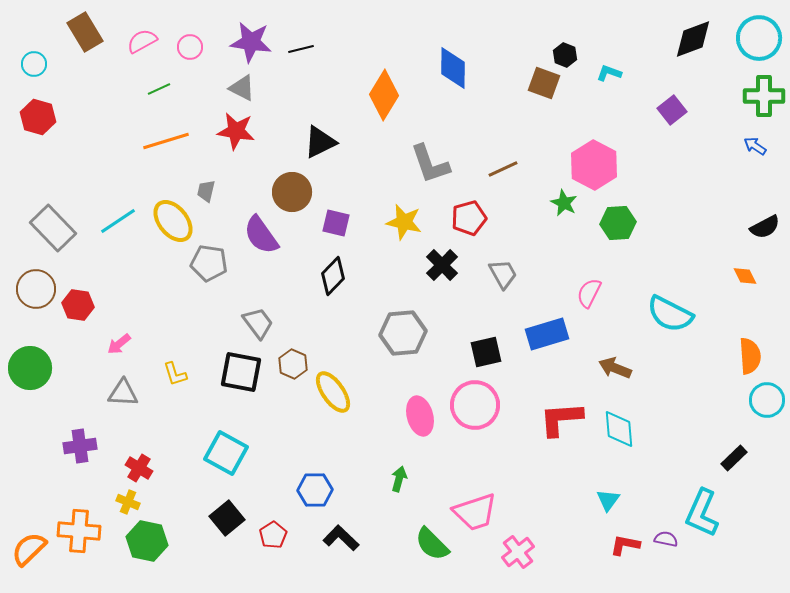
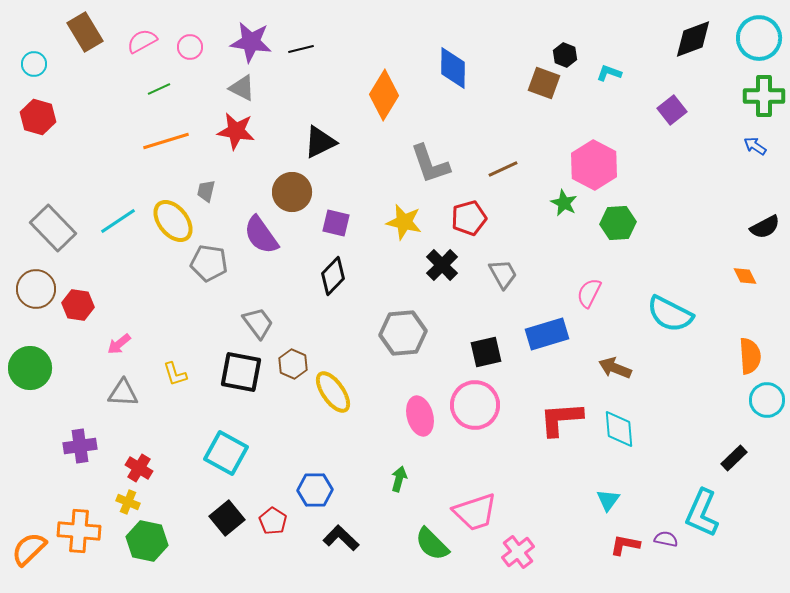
red pentagon at (273, 535): moved 14 px up; rotated 8 degrees counterclockwise
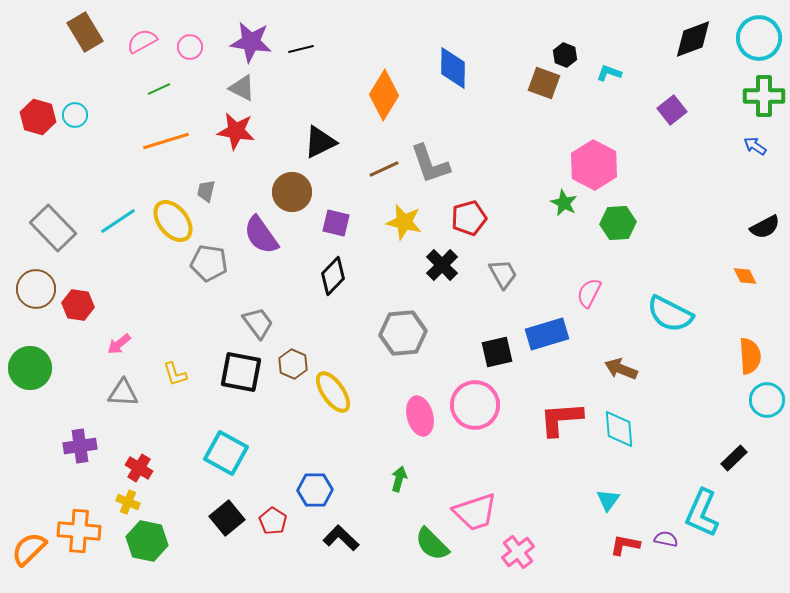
cyan circle at (34, 64): moved 41 px right, 51 px down
brown line at (503, 169): moved 119 px left
black square at (486, 352): moved 11 px right
brown arrow at (615, 368): moved 6 px right, 1 px down
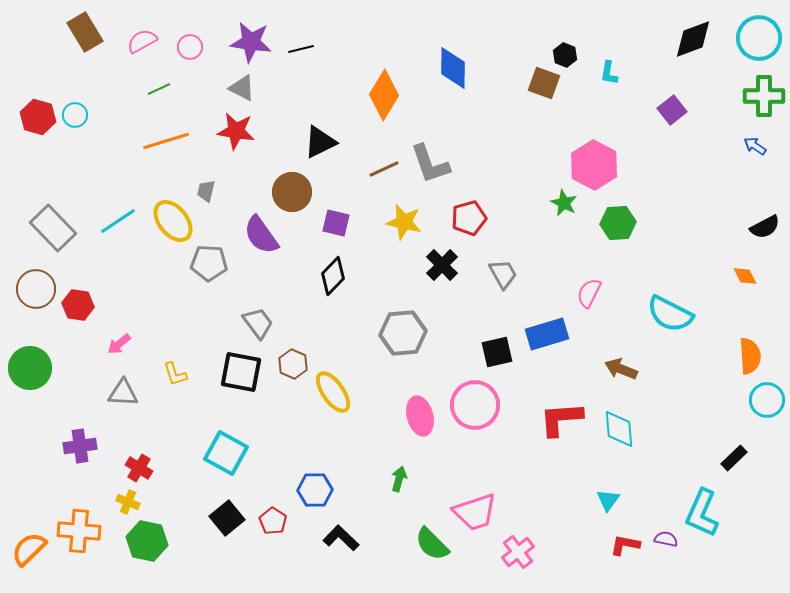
cyan L-shape at (609, 73): rotated 100 degrees counterclockwise
gray pentagon at (209, 263): rotated 6 degrees counterclockwise
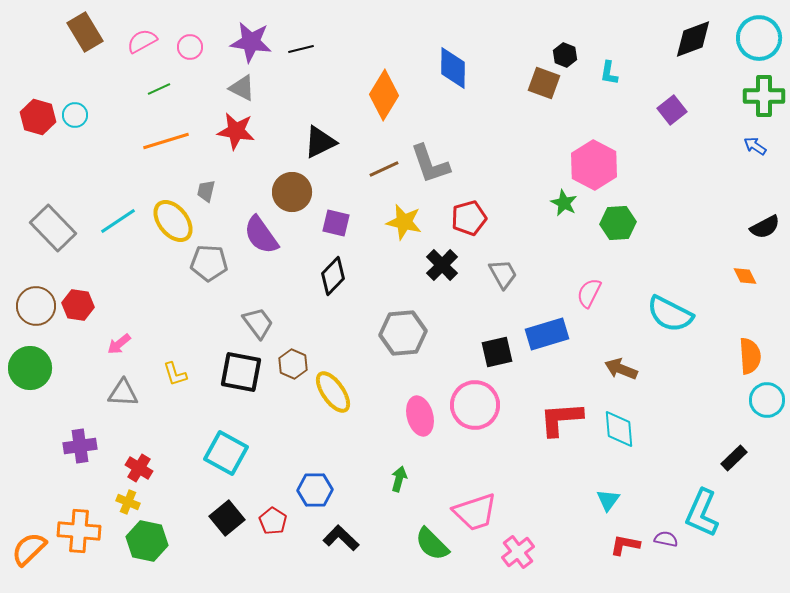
brown circle at (36, 289): moved 17 px down
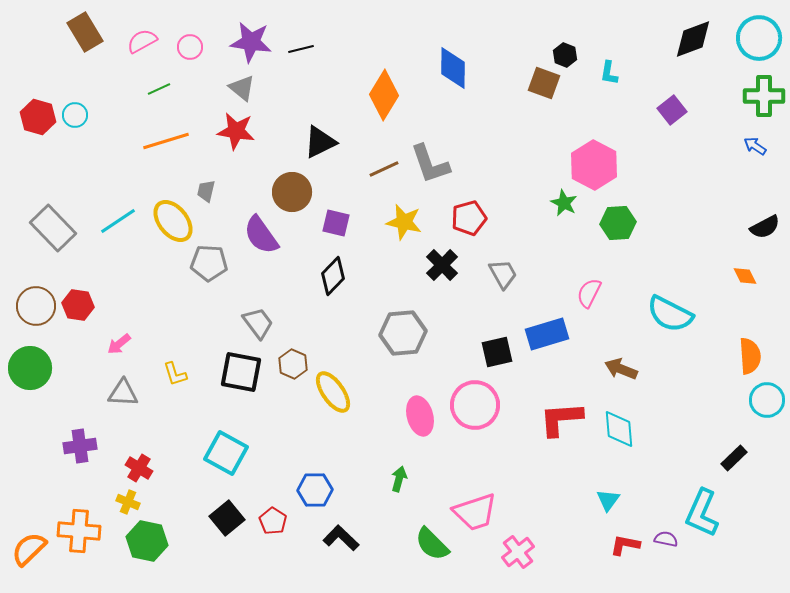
gray triangle at (242, 88): rotated 12 degrees clockwise
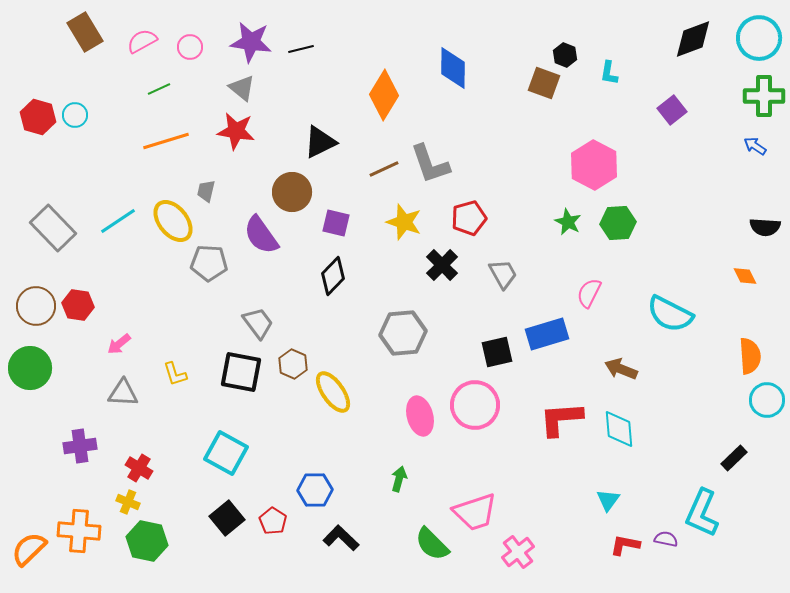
green star at (564, 203): moved 4 px right, 19 px down
yellow star at (404, 222): rotated 6 degrees clockwise
black semicircle at (765, 227): rotated 32 degrees clockwise
